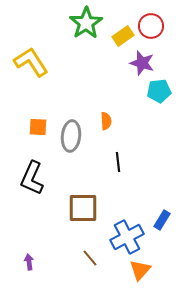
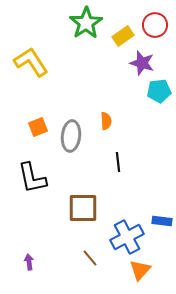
red circle: moved 4 px right, 1 px up
orange square: rotated 24 degrees counterclockwise
black L-shape: rotated 36 degrees counterclockwise
blue rectangle: moved 1 px down; rotated 66 degrees clockwise
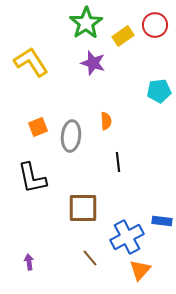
purple star: moved 49 px left
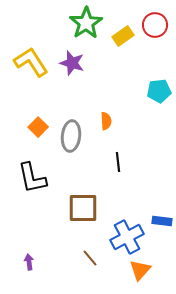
purple star: moved 21 px left
orange square: rotated 24 degrees counterclockwise
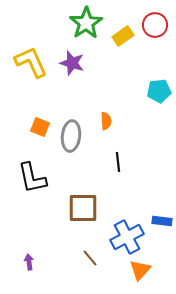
yellow L-shape: rotated 9 degrees clockwise
orange square: moved 2 px right; rotated 24 degrees counterclockwise
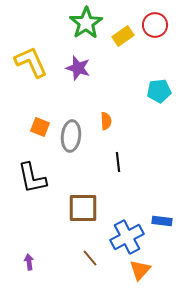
purple star: moved 6 px right, 5 px down
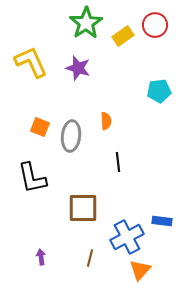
brown line: rotated 54 degrees clockwise
purple arrow: moved 12 px right, 5 px up
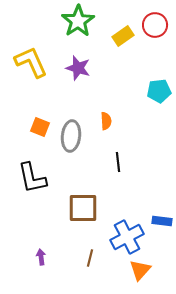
green star: moved 8 px left, 2 px up
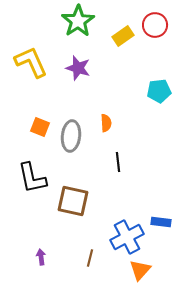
orange semicircle: moved 2 px down
brown square: moved 10 px left, 7 px up; rotated 12 degrees clockwise
blue rectangle: moved 1 px left, 1 px down
